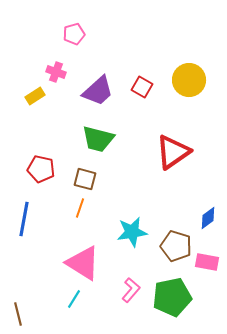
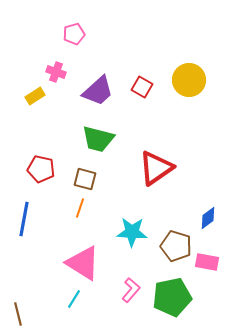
red triangle: moved 17 px left, 16 px down
cyan star: rotated 12 degrees clockwise
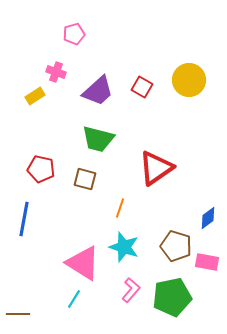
orange line: moved 40 px right
cyan star: moved 8 px left, 15 px down; rotated 16 degrees clockwise
brown line: rotated 75 degrees counterclockwise
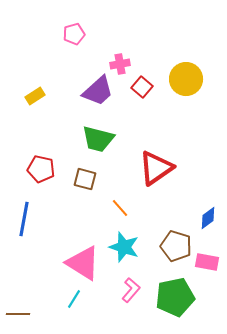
pink cross: moved 64 px right, 8 px up; rotated 30 degrees counterclockwise
yellow circle: moved 3 px left, 1 px up
red square: rotated 10 degrees clockwise
orange line: rotated 60 degrees counterclockwise
green pentagon: moved 3 px right
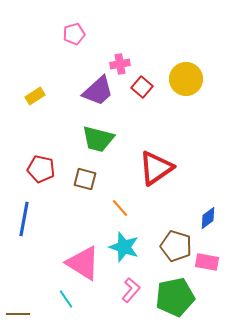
cyan line: moved 8 px left; rotated 66 degrees counterclockwise
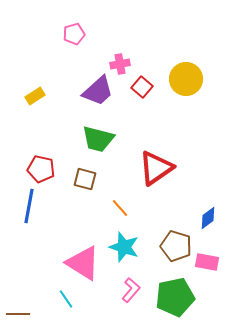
blue line: moved 5 px right, 13 px up
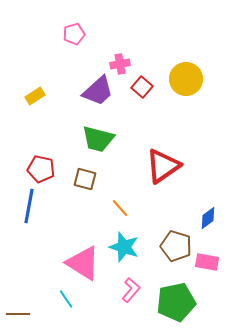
red triangle: moved 7 px right, 2 px up
green pentagon: moved 1 px right, 5 px down
